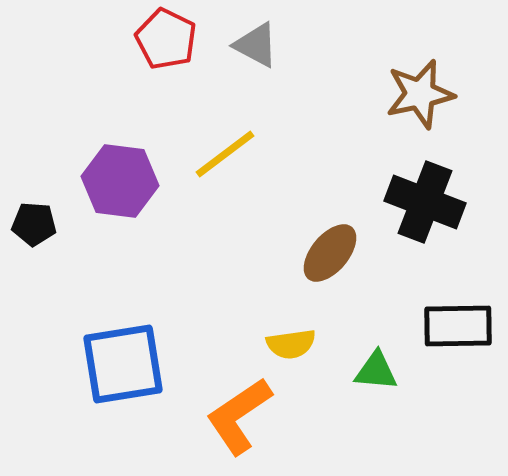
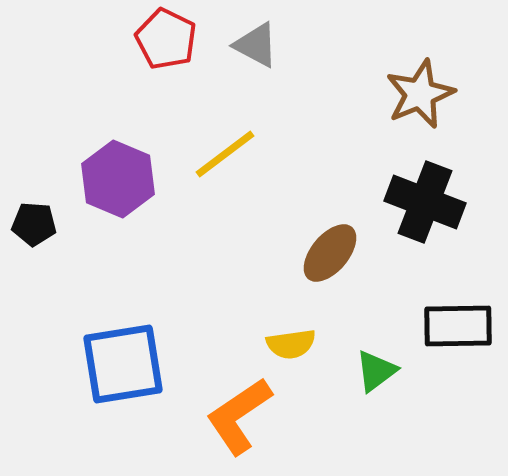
brown star: rotated 10 degrees counterclockwise
purple hexagon: moved 2 px left, 2 px up; rotated 16 degrees clockwise
green triangle: rotated 42 degrees counterclockwise
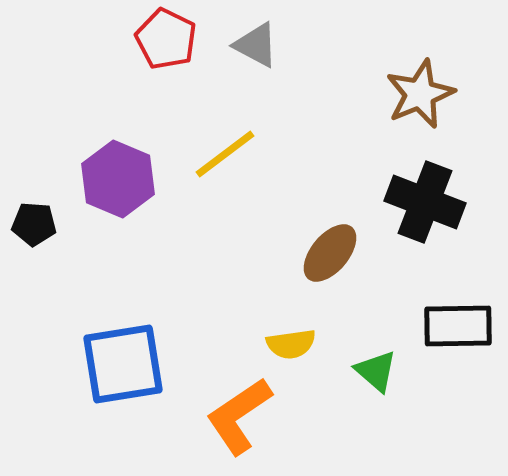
green triangle: rotated 42 degrees counterclockwise
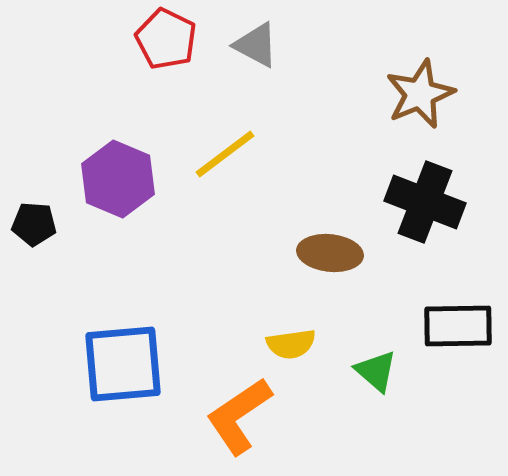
brown ellipse: rotated 56 degrees clockwise
blue square: rotated 4 degrees clockwise
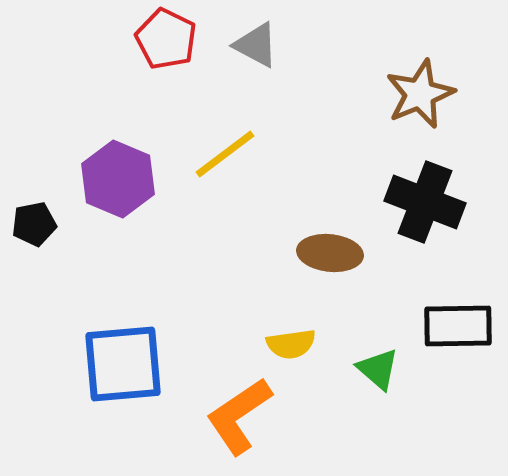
black pentagon: rotated 15 degrees counterclockwise
green triangle: moved 2 px right, 2 px up
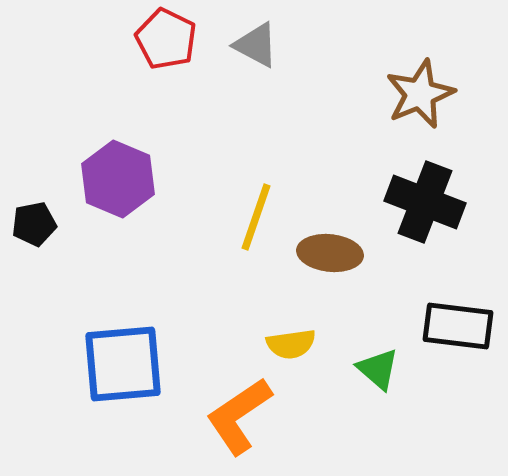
yellow line: moved 31 px right, 63 px down; rotated 34 degrees counterclockwise
black rectangle: rotated 8 degrees clockwise
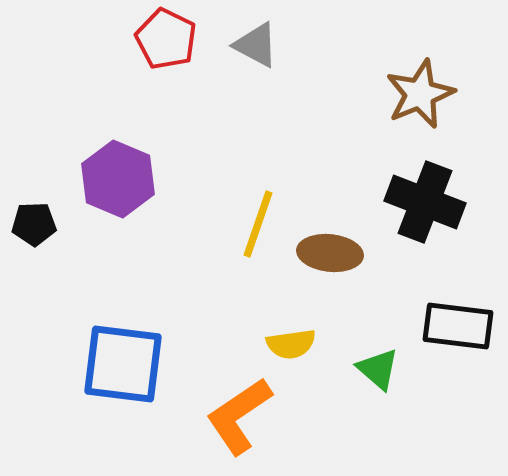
yellow line: moved 2 px right, 7 px down
black pentagon: rotated 9 degrees clockwise
blue square: rotated 12 degrees clockwise
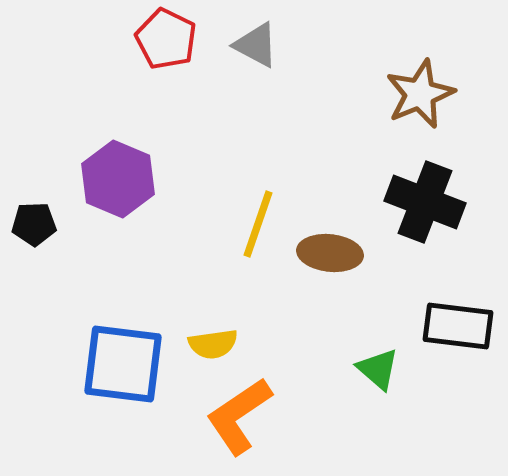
yellow semicircle: moved 78 px left
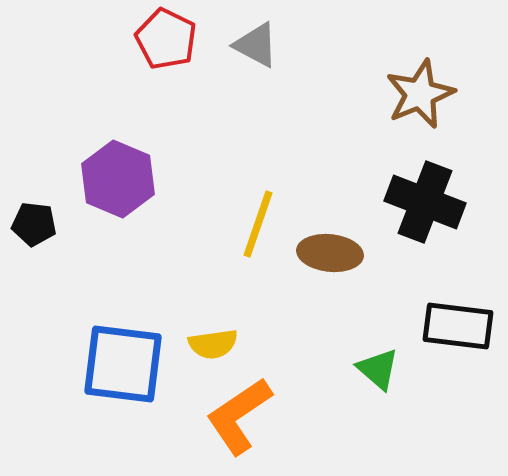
black pentagon: rotated 9 degrees clockwise
